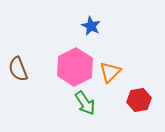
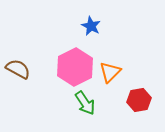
brown semicircle: rotated 140 degrees clockwise
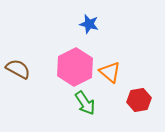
blue star: moved 2 px left, 2 px up; rotated 12 degrees counterclockwise
orange triangle: rotated 35 degrees counterclockwise
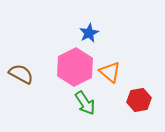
blue star: moved 9 px down; rotated 30 degrees clockwise
brown semicircle: moved 3 px right, 5 px down
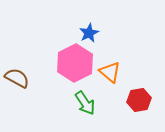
pink hexagon: moved 4 px up
brown semicircle: moved 4 px left, 4 px down
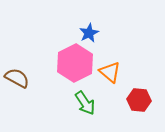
red hexagon: rotated 15 degrees clockwise
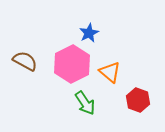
pink hexagon: moved 3 px left, 1 px down
brown semicircle: moved 8 px right, 17 px up
red hexagon: moved 1 px left; rotated 15 degrees clockwise
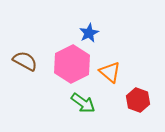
green arrow: moved 2 px left; rotated 20 degrees counterclockwise
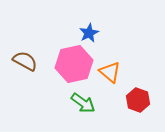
pink hexagon: moved 2 px right; rotated 15 degrees clockwise
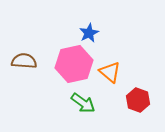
brown semicircle: moved 1 px left; rotated 25 degrees counterclockwise
